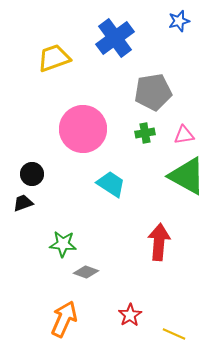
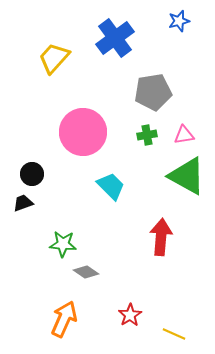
yellow trapezoid: rotated 28 degrees counterclockwise
pink circle: moved 3 px down
green cross: moved 2 px right, 2 px down
cyan trapezoid: moved 2 px down; rotated 12 degrees clockwise
red arrow: moved 2 px right, 5 px up
gray diamond: rotated 15 degrees clockwise
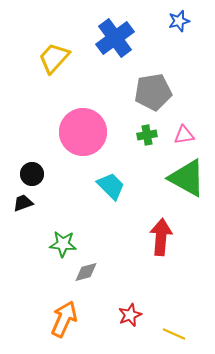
green triangle: moved 2 px down
gray diamond: rotated 50 degrees counterclockwise
red star: rotated 10 degrees clockwise
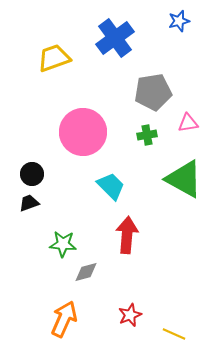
yellow trapezoid: rotated 28 degrees clockwise
pink triangle: moved 4 px right, 12 px up
green triangle: moved 3 px left, 1 px down
black trapezoid: moved 6 px right
red arrow: moved 34 px left, 2 px up
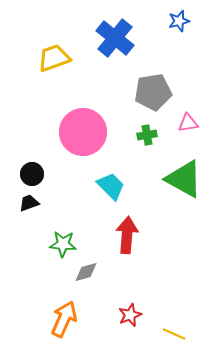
blue cross: rotated 15 degrees counterclockwise
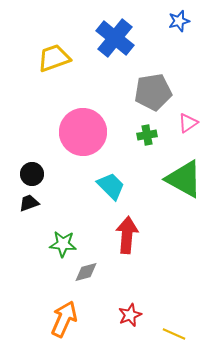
pink triangle: rotated 25 degrees counterclockwise
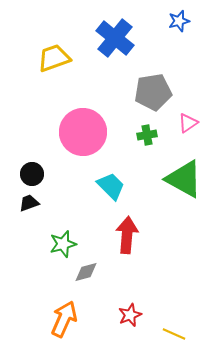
green star: rotated 20 degrees counterclockwise
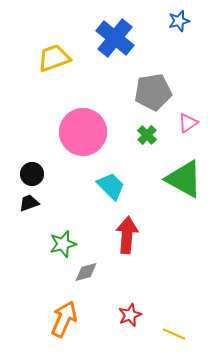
green cross: rotated 36 degrees counterclockwise
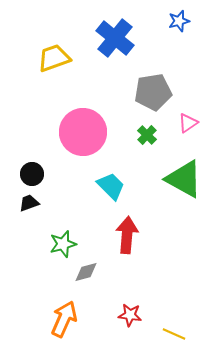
red star: rotated 30 degrees clockwise
